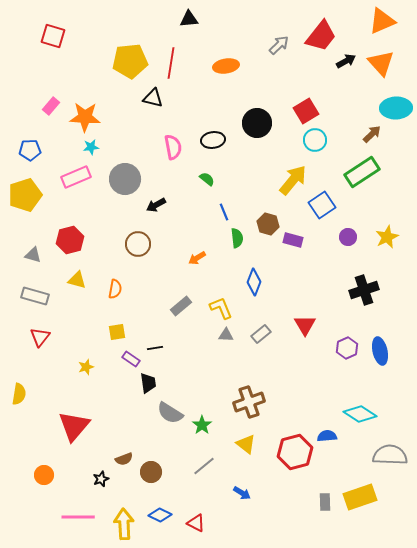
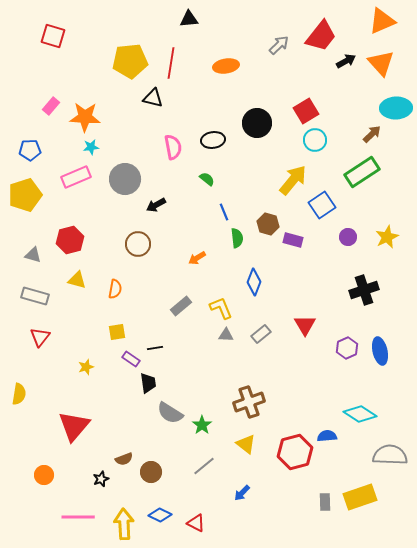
blue arrow at (242, 493): rotated 102 degrees clockwise
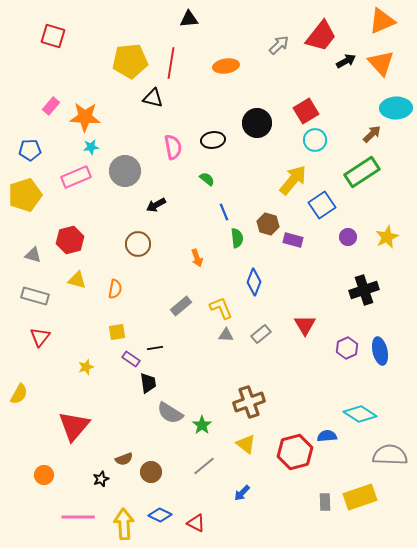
gray circle at (125, 179): moved 8 px up
orange arrow at (197, 258): rotated 78 degrees counterclockwise
yellow semicircle at (19, 394): rotated 20 degrees clockwise
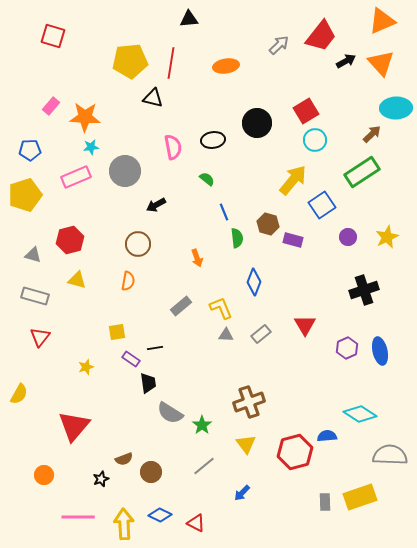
orange semicircle at (115, 289): moved 13 px right, 8 px up
yellow triangle at (246, 444): rotated 15 degrees clockwise
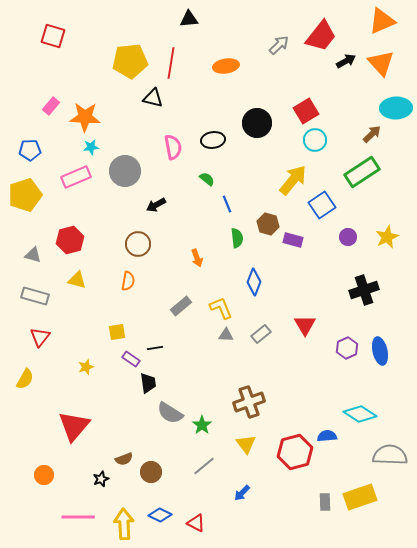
blue line at (224, 212): moved 3 px right, 8 px up
yellow semicircle at (19, 394): moved 6 px right, 15 px up
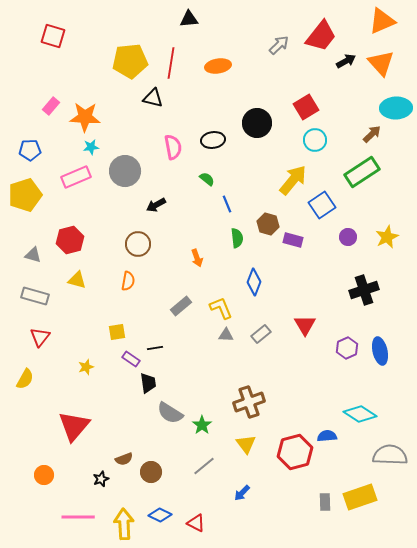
orange ellipse at (226, 66): moved 8 px left
red square at (306, 111): moved 4 px up
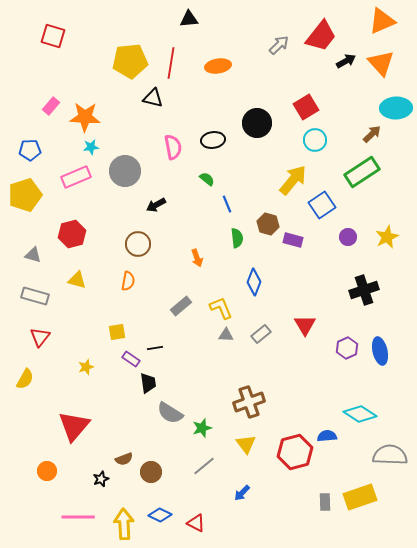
red hexagon at (70, 240): moved 2 px right, 6 px up
green star at (202, 425): moved 3 px down; rotated 18 degrees clockwise
orange circle at (44, 475): moved 3 px right, 4 px up
